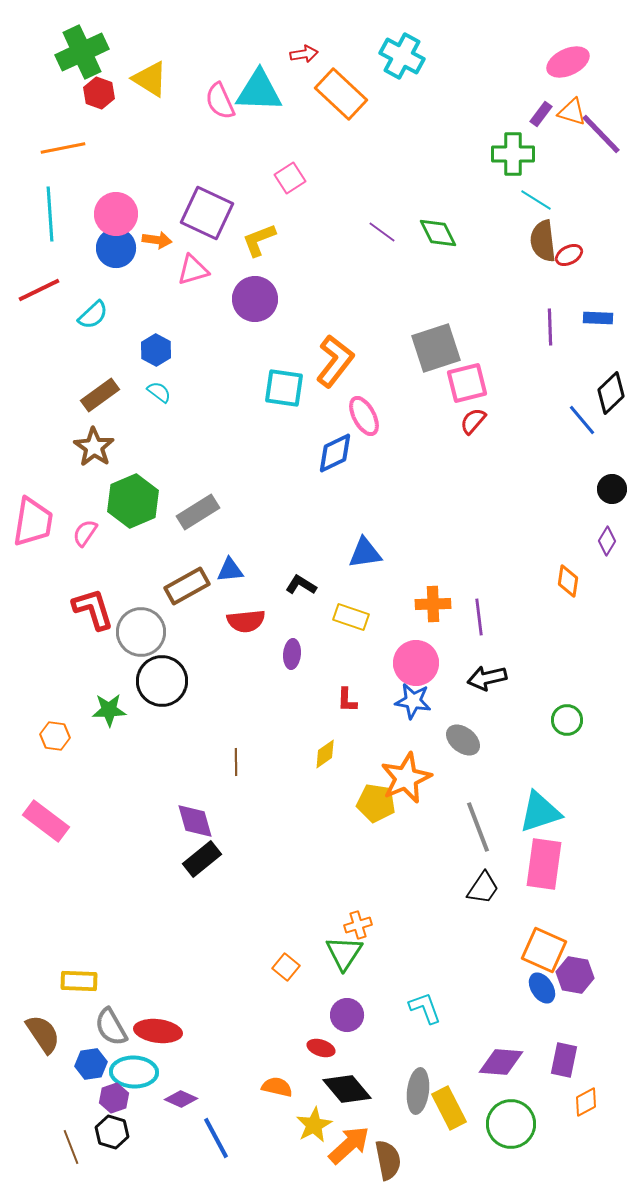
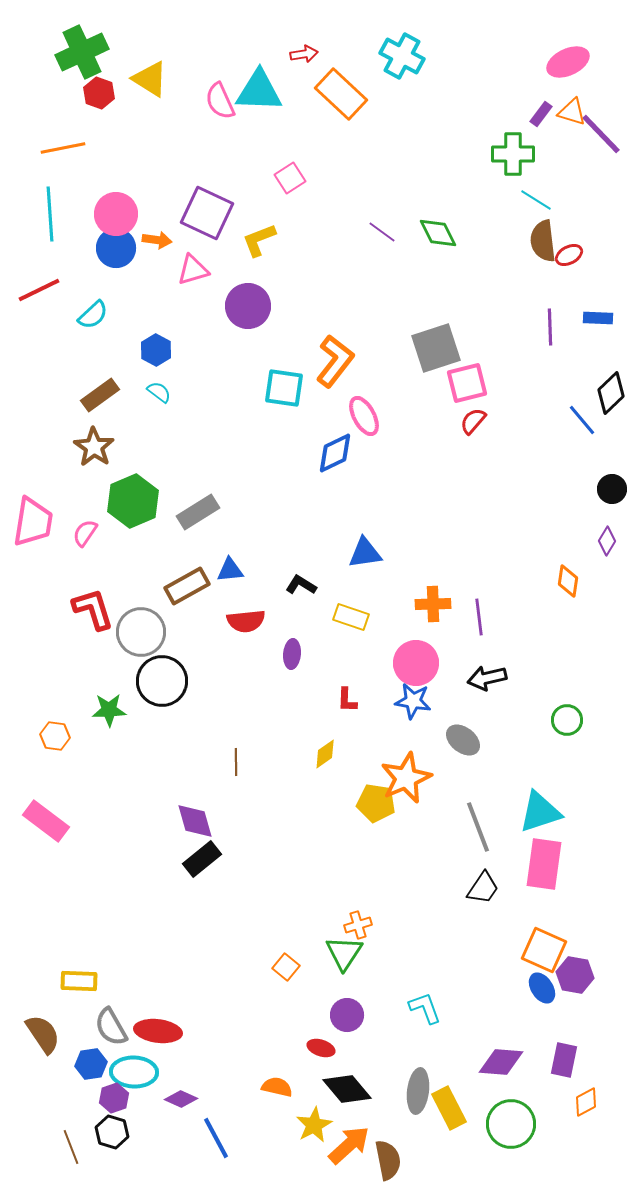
purple circle at (255, 299): moved 7 px left, 7 px down
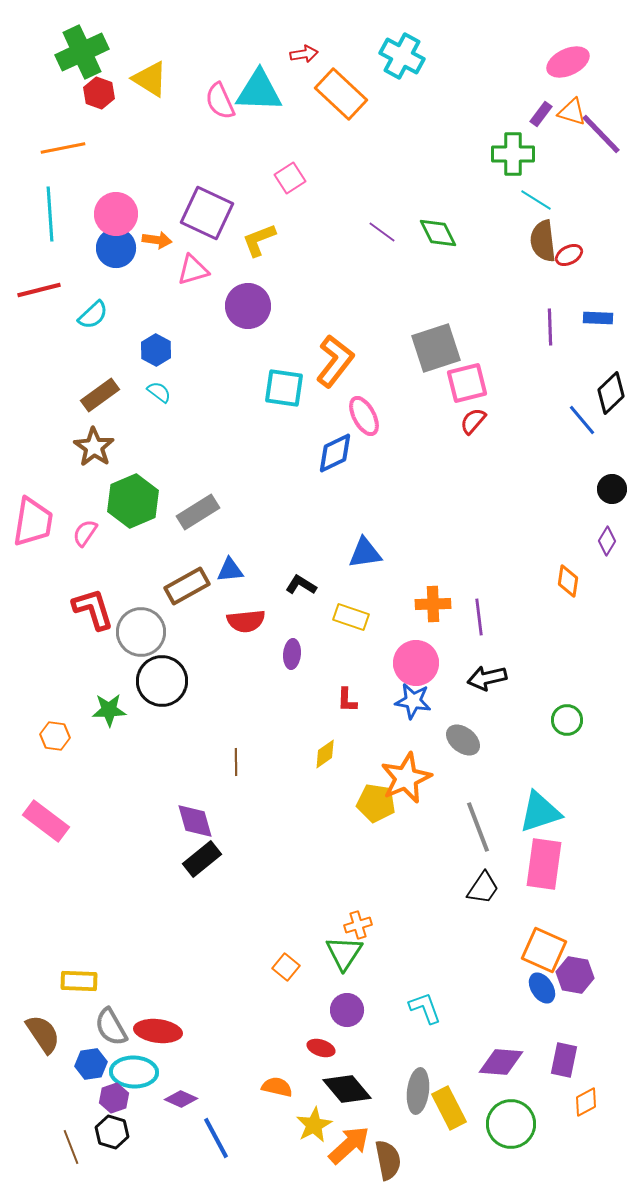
red line at (39, 290): rotated 12 degrees clockwise
purple circle at (347, 1015): moved 5 px up
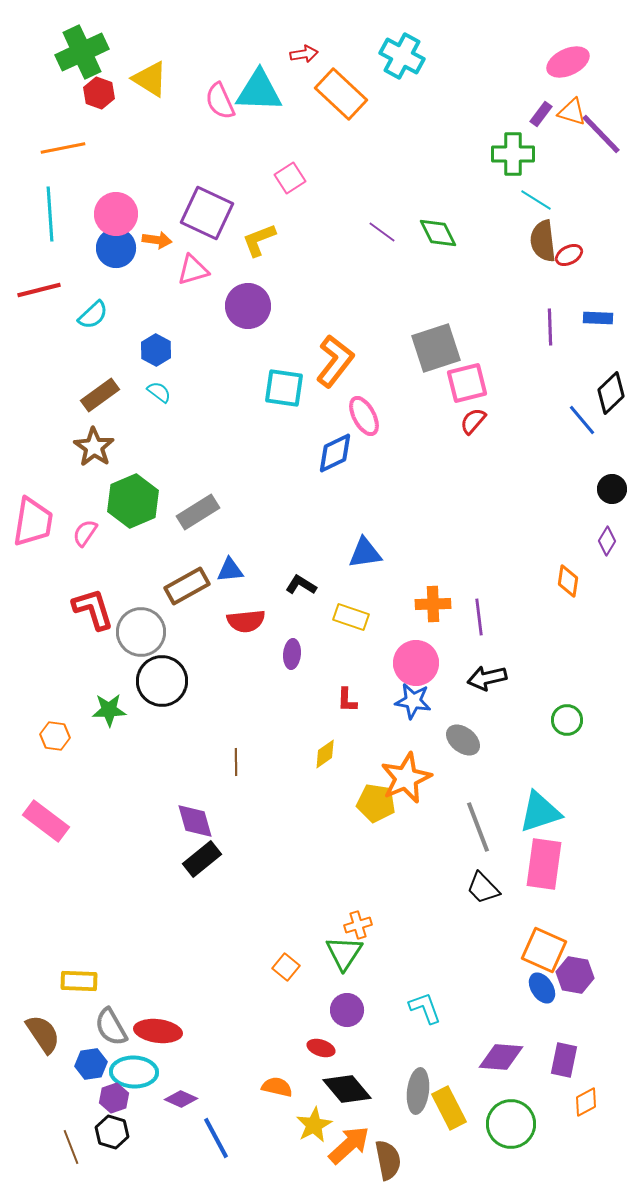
black trapezoid at (483, 888): rotated 102 degrees clockwise
purple diamond at (501, 1062): moved 5 px up
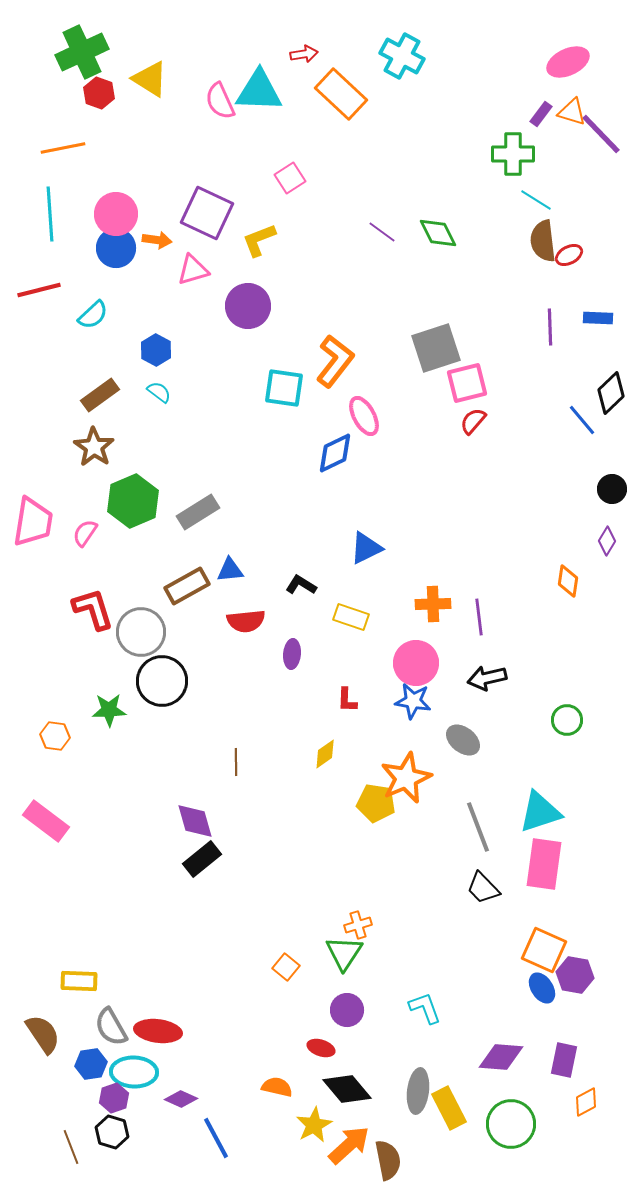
blue triangle at (365, 553): moved 1 px right, 5 px up; rotated 18 degrees counterclockwise
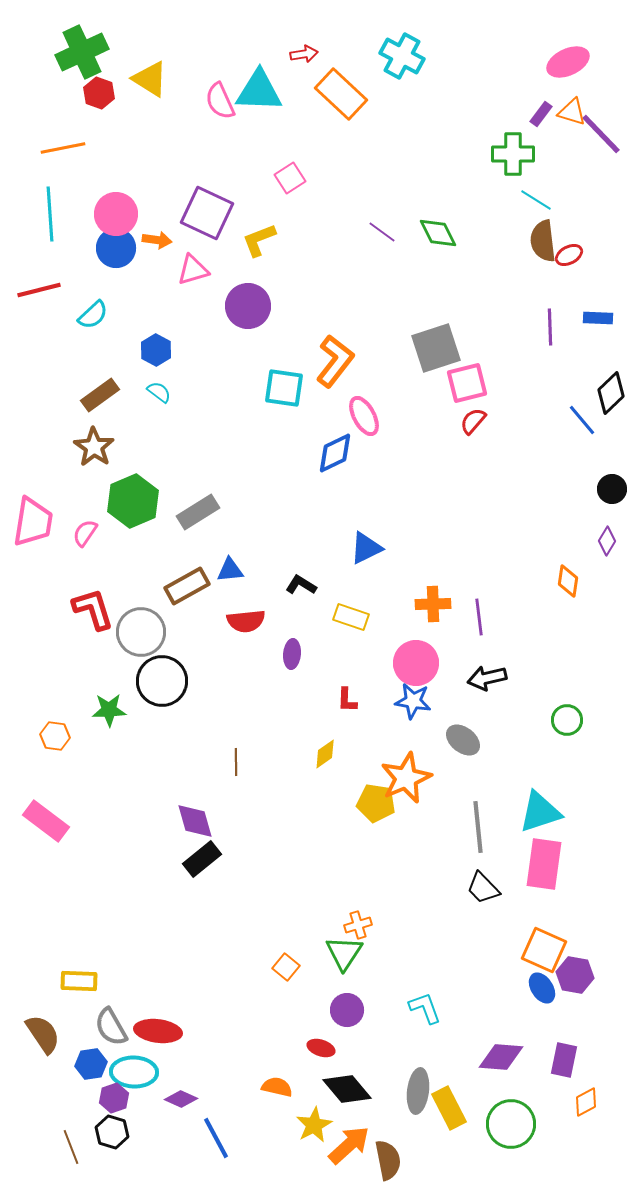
gray line at (478, 827): rotated 15 degrees clockwise
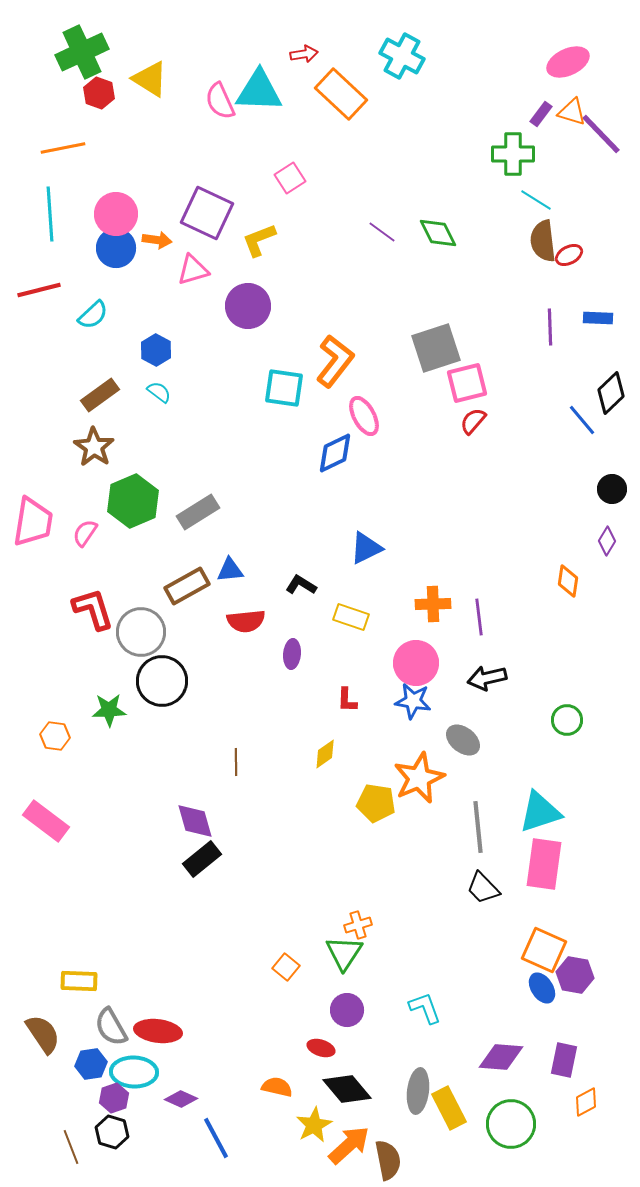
orange star at (406, 778): moved 13 px right
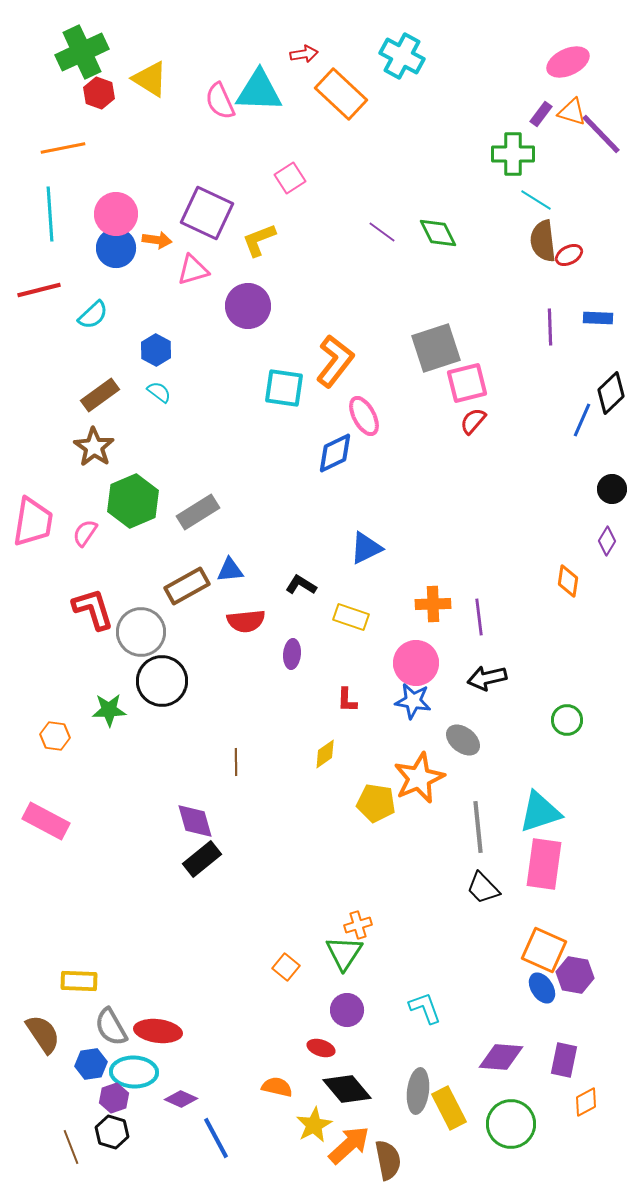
blue line at (582, 420): rotated 64 degrees clockwise
pink rectangle at (46, 821): rotated 9 degrees counterclockwise
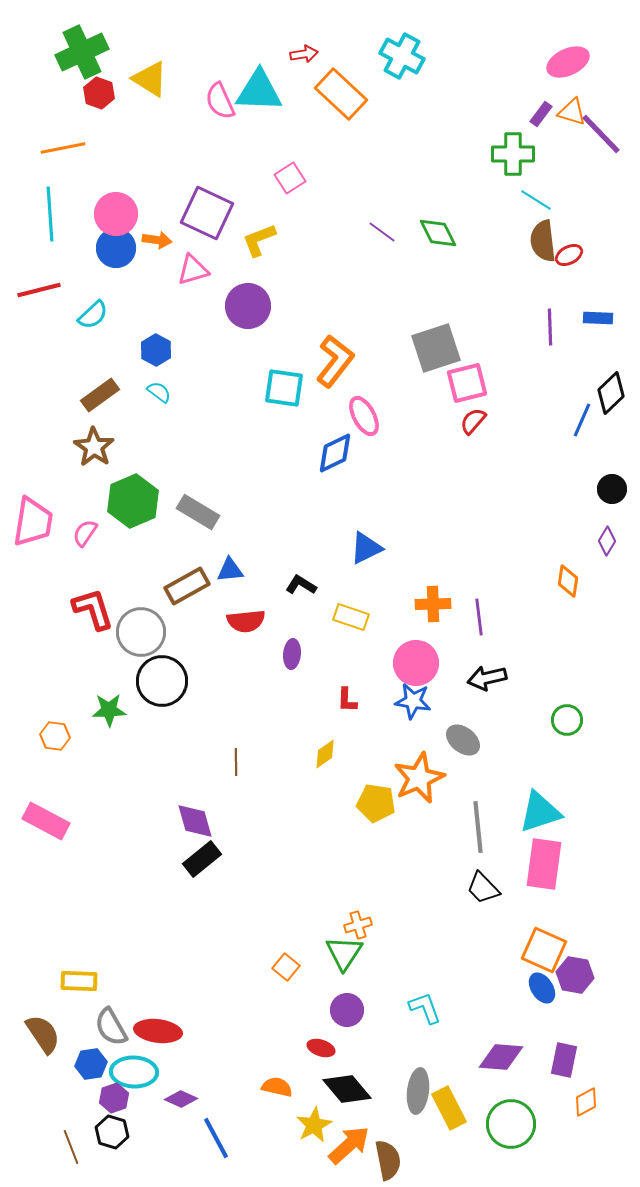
gray rectangle at (198, 512): rotated 63 degrees clockwise
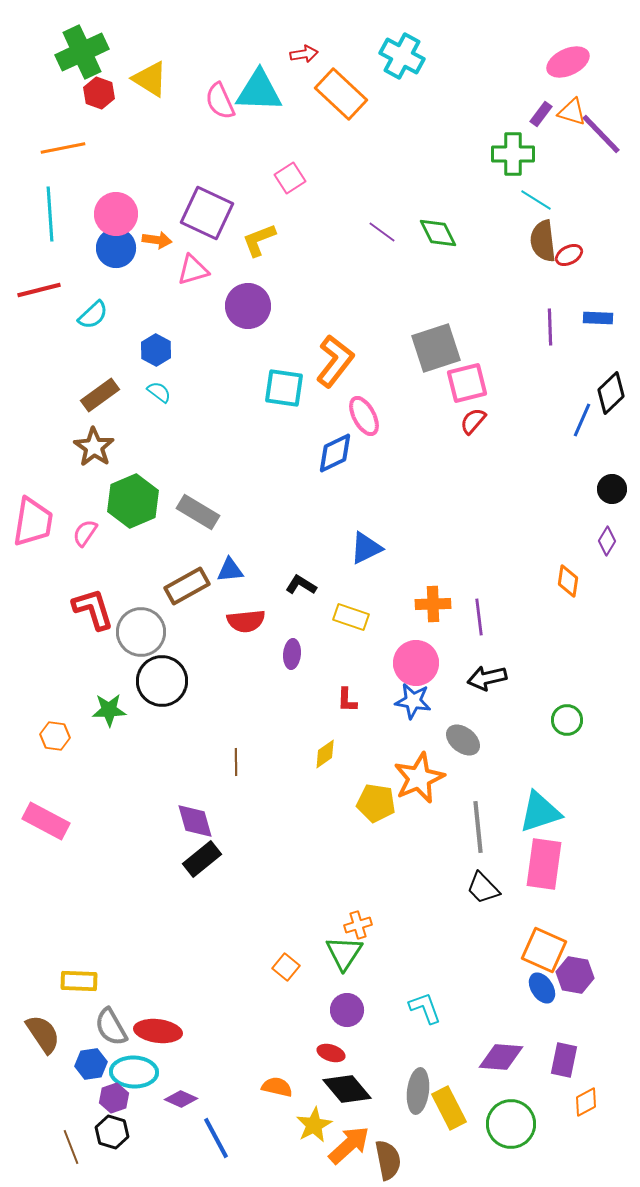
red ellipse at (321, 1048): moved 10 px right, 5 px down
